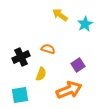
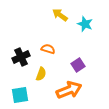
cyan star: rotated 21 degrees counterclockwise
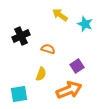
black cross: moved 21 px up
purple square: moved 1 px left, 1 px down
cyan square: moved 1 px left, 1 px up
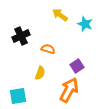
yellow semicircle: moved 1 px left, 1 px up
orange arrow: rotated 40 degrees counterclockwise
cyan square: moved 1 px left, 2 px down
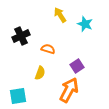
yellow arrow: rotated 21 degrees clockwise
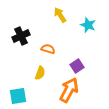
cyan star: moved 3 px right, 1 px down
